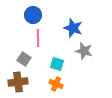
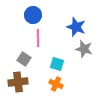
blue star: moved 3 px right, 1 px up
gray star: moved 2 px up
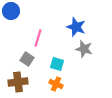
blue circle: moved 22 px left, 4 px up
pink line: rotated 18 degrees clockwise
gray square: moved 3 px right
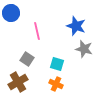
blue circle: moved 2 px down
blue star: moved 1 px up
pink line: moved 1 px left, 7 px up; rotated 30 degrees counterclockwise
brown cross: rotated 24 degrees counterclockwise
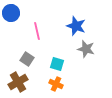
gray star: moved 2 px right
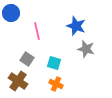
cyan square: moved 3 px left, 1 px up
brown cross: moved 1 px up; rotated 24 degrees counterclockwise
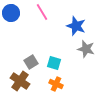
pink line: moved 5 px right, 19 px up; rotated 18 degrees counterclockwise
gray square: moved 4 px right, 3 px down; rotated 24 degrees clockwise
brown cross: moved 2 px right
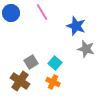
cyan square: moved 1 px right; rotated 24 degrees clockwise
orange cross: moved 3 px left, 2 px up
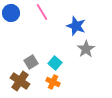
gray star: rotated 24 degrees clockwise
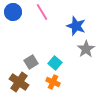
blue circle: moved 2 px right, 1 px up
brown cross: moved 1 px left, 1 px down
